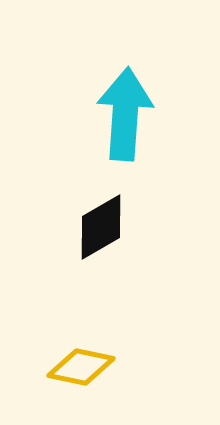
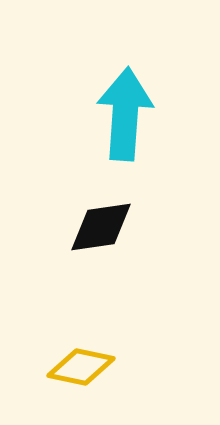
black diamond: rotated 22 degrees clockwise
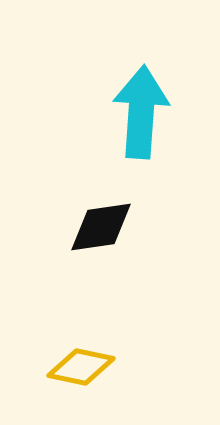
cyan arrow: moved 16 px right, 2 px up
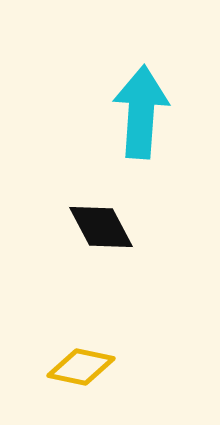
black diamond: rotated 70 degrees clockwise
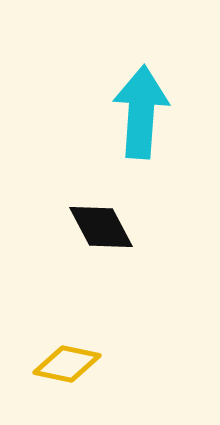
yellow diamond: moved 14 px left, 3 px up
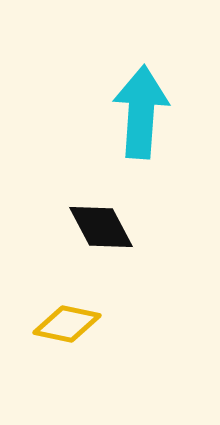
yellow diamond: moved 40 px up
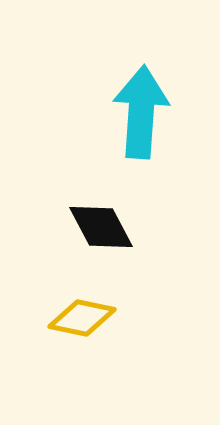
yellow diamond: moved 15 px right, 6 px up
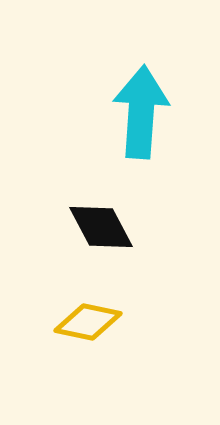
yellow diamond: moved 6 px right, 4 px down
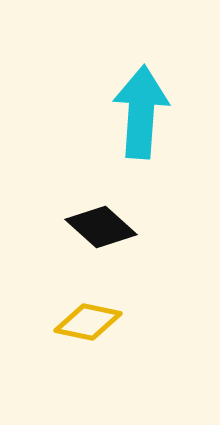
black diamond: rotated 20 degrees counterclockwise
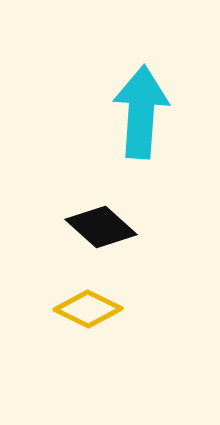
yellow diamond: moved 13 px up; rotated 14 degrees clockwise
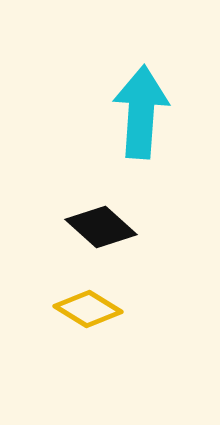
yellow diamond: rotated 6 degrees clockwise
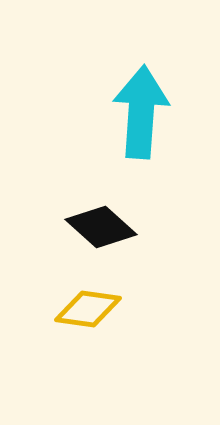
yellow diamond: rotated 24 degrees counterclockwise
